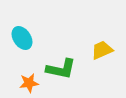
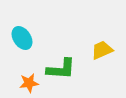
green L-shape: rotated 8 degrees counterclockwise
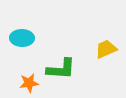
cyan ellipse: rotated 55 degrees counterclockwise
yellow trapezoid: moved 4 px right, 1 px up
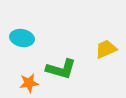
cyan ellipse: rotated 10 degrees clockwise
green L-shape: rotated 12 degrees clockwise
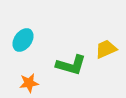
cyan ellipse: moved 1 px right, 2 px down; rotated 65 degrees counterclockwise
green L-shape: moved 10 px right, 4 px up
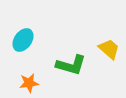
yellow trapezoid: moved 3 px right; rotated 65 degrees clockwise
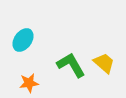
yellow trapezoid: moved 5 px left, 14 px down
green L-shape: rotated 136 degrees counterclockwise
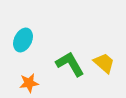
cyan ellipse: rotated 10 degrees counterclockwise
green L-shape: moved 1 px left, 1 px up
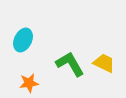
yellow trapezoid: rotated 15 degrees counterclockwise
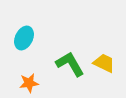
cyan ellipse: moved 1 px right, 2 px up
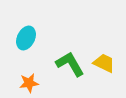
cyan ellipse: moved 2 px right
